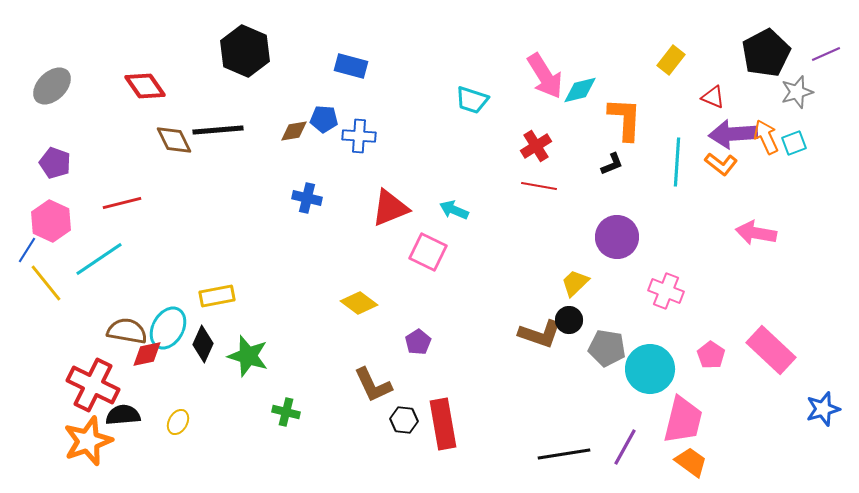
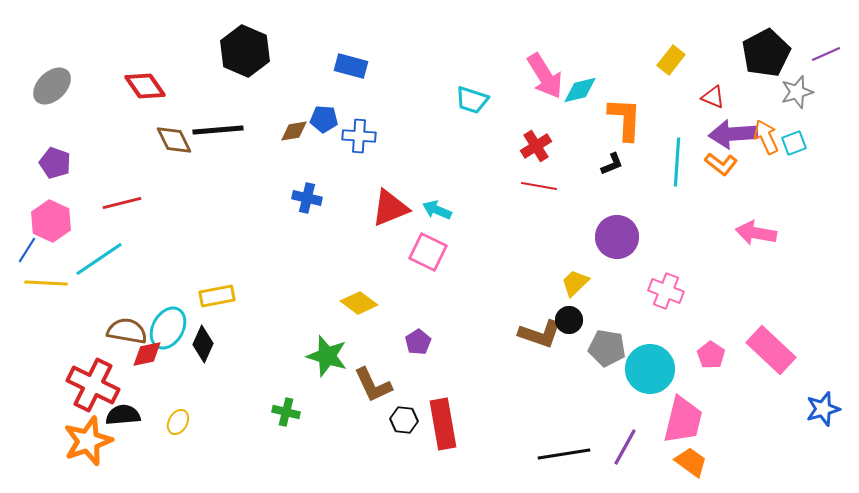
cyan arrow at (454, 210): moved 17 px left
yellow line at (46, 283): rotated 48 degrees counterclockwise
green star at (248, 356): moved 79 px right
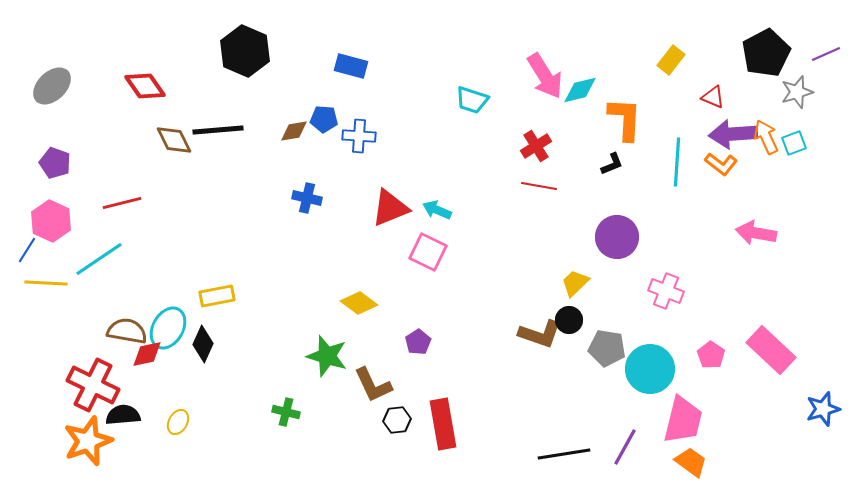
black hexagon at (404, 420): moved 7 px left; rotated 12 degrees counterclockwise
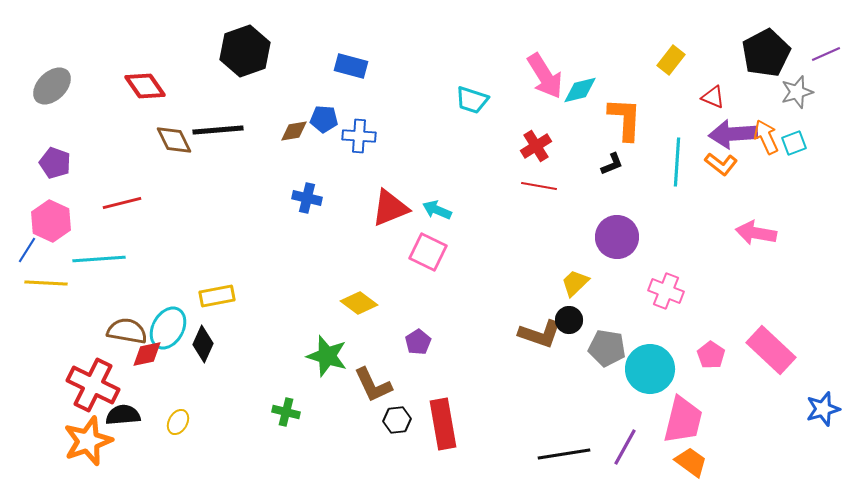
black hexagon at (245, 51): rotated 18 degrees clockwise
cyan line at (99, 259): rotated 30 degrees clockwise
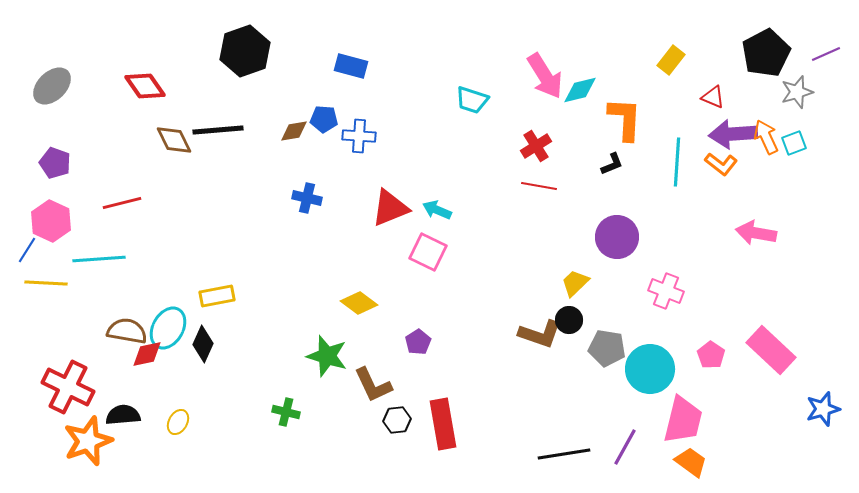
red cross at (93, 385): moved 25 px left, 2 px down
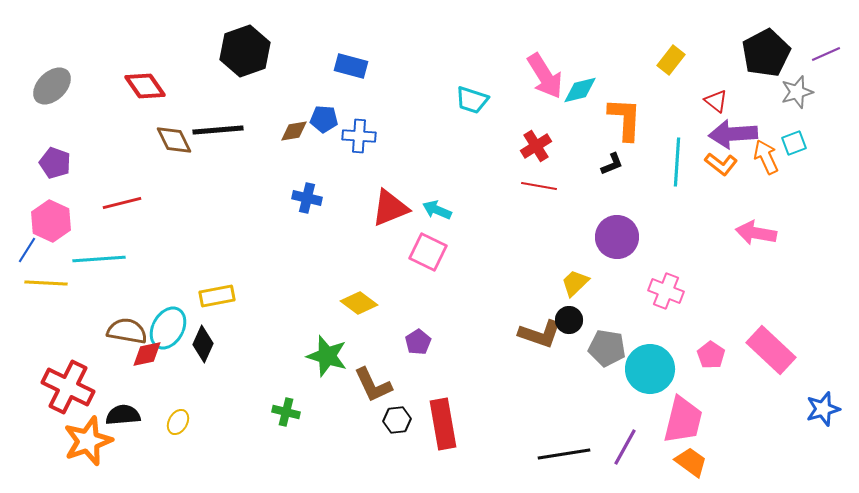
red triangle at (713, 97): moved 3 px right, 4 px down; rotated 15 degrees clockwise
orange arrow at (766, 137): moved 20 px down
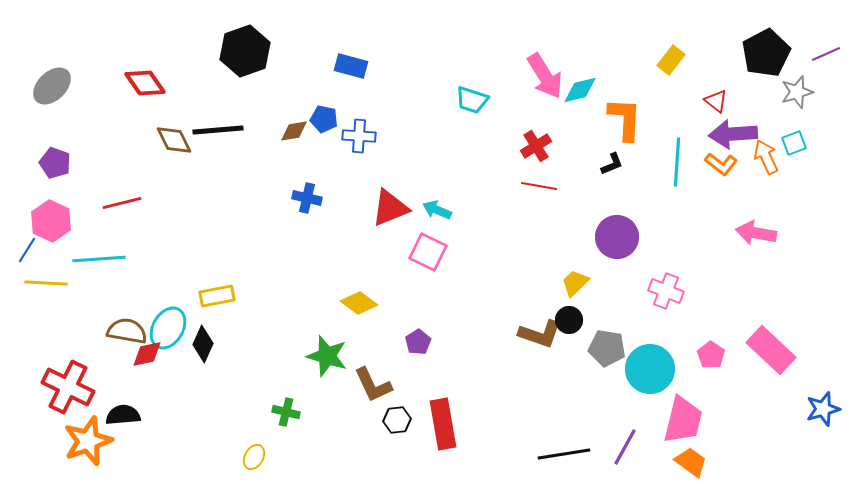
red diamond at (145, 86): moved 3 px up
blue pentagon at (324, 119): rotated 8 degrees clockwise
yellow ellipse at (178, 422): moved 76 px right, 35 px down
